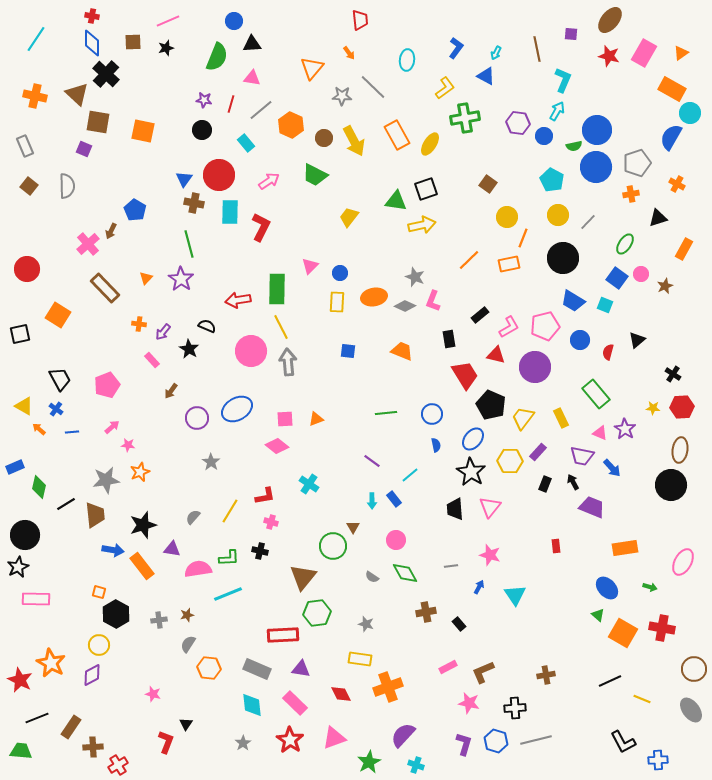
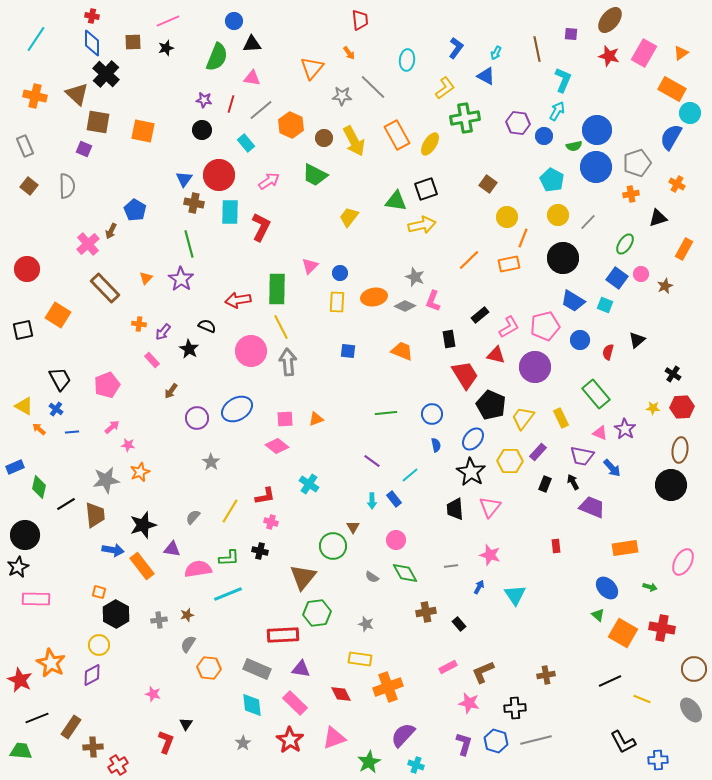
black square at (20, 334): moved 3 px right, 4 px up
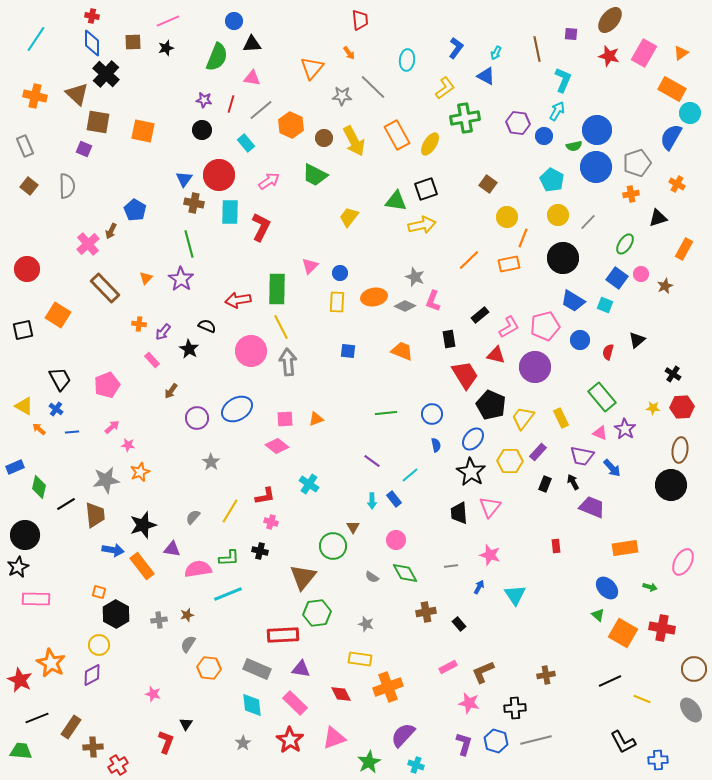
green rectangle at (596, 394): moved 6 px right, 3 px down
black trapezoid at (455, 509): moved 4 px right, 4 px down
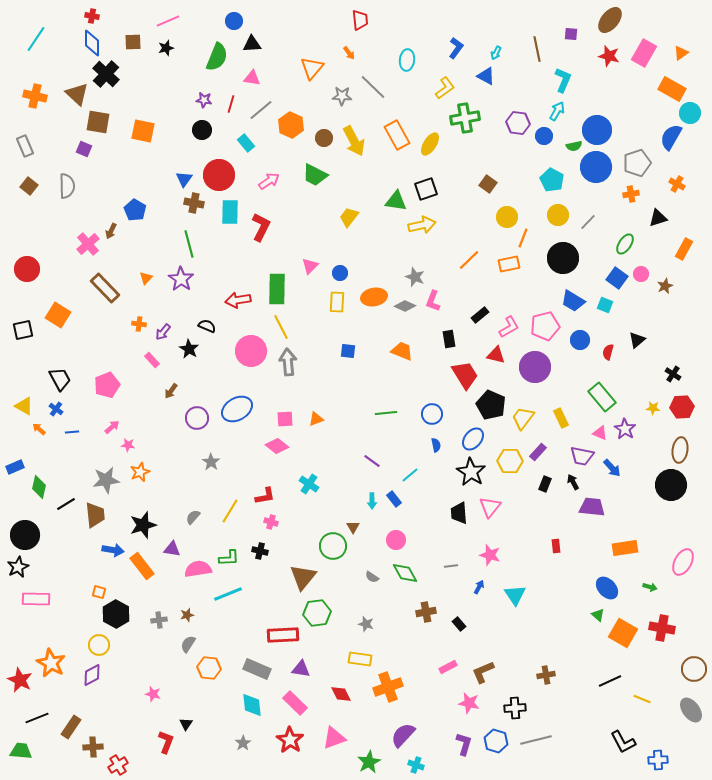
purple trapezoid at (592, 507): rotated 16 degrees counterclockwise
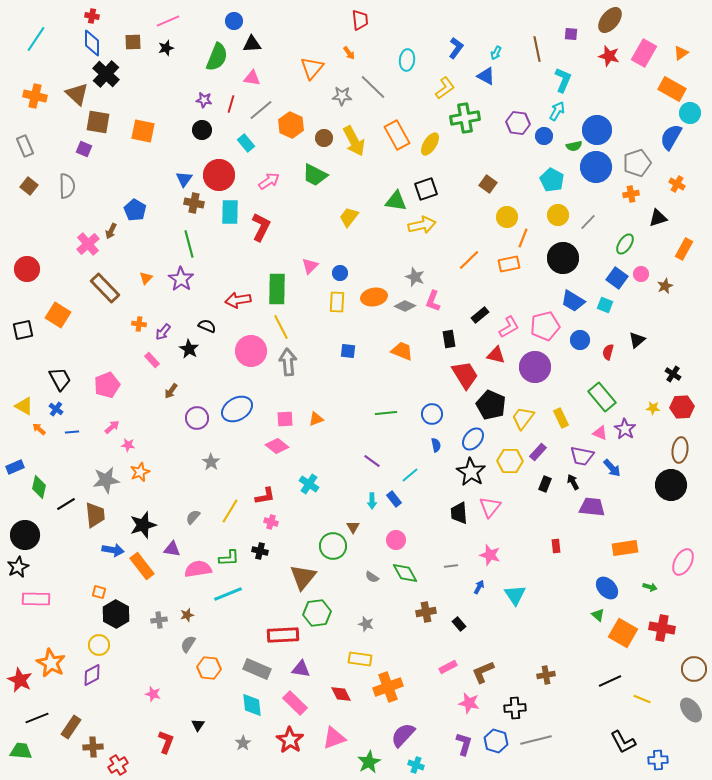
black triangle at (186, 724): moved 12 px right, 1 px down
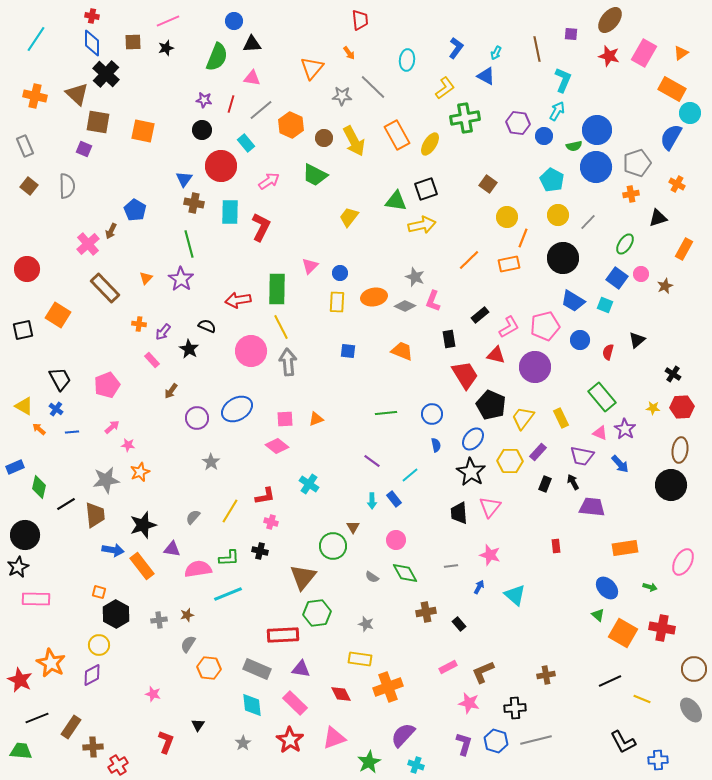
red circle at (219, 175): moved 2 px right, 9 px up
blue arrow at (612, 468): moved 8 px right, 4 px up
cyan triangle at (515, 595): rotated 15 degrees counterclockwise
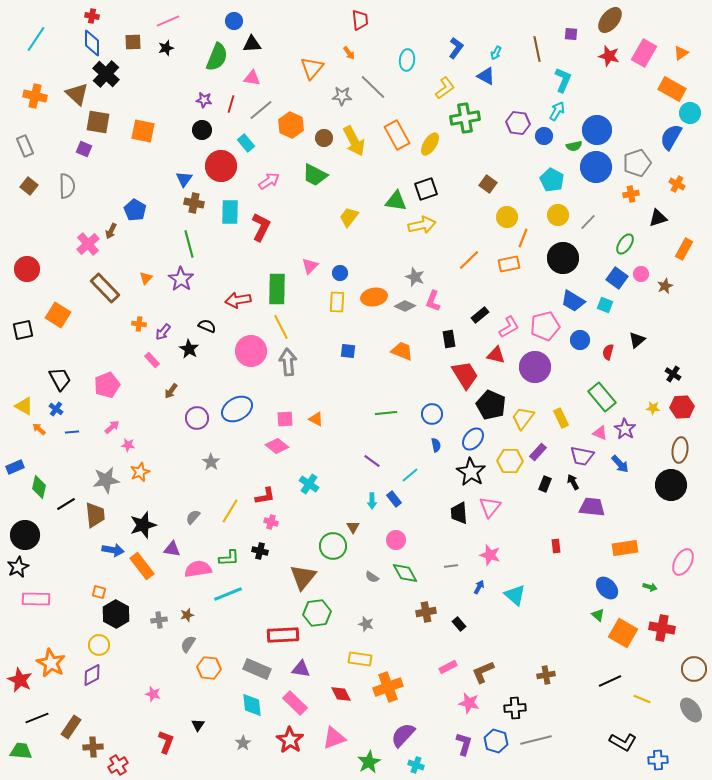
orange triangle at (316, 419): rotated 49 degrees clockwise
black L-shape at (623, 742): rotated 32 degrees counterclockwise
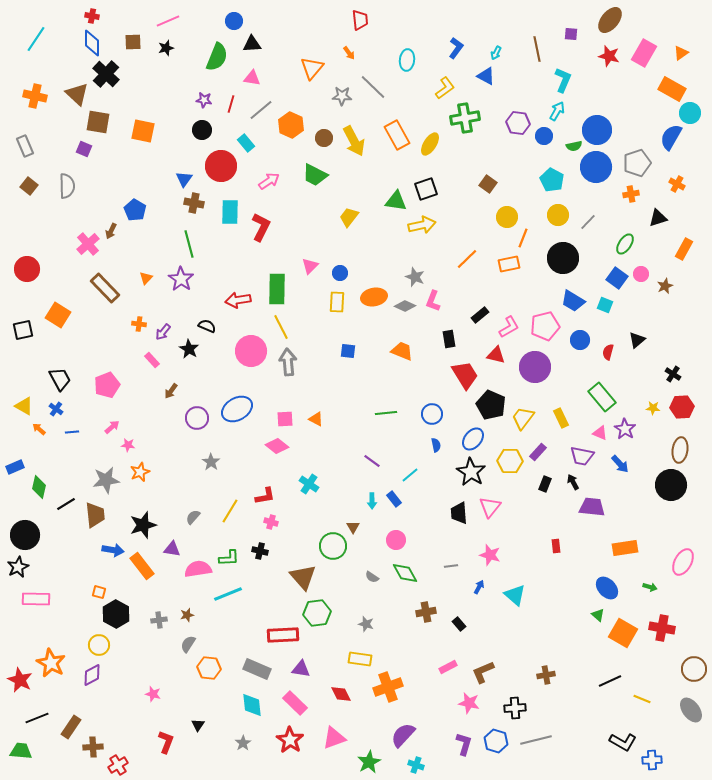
orange line at (469, 260): moved 2 px left, 1 px up
brown triangle at (303, 577): rotated 20 degrees counterclockwise
blue cross at (658, 760): moved 6 px left
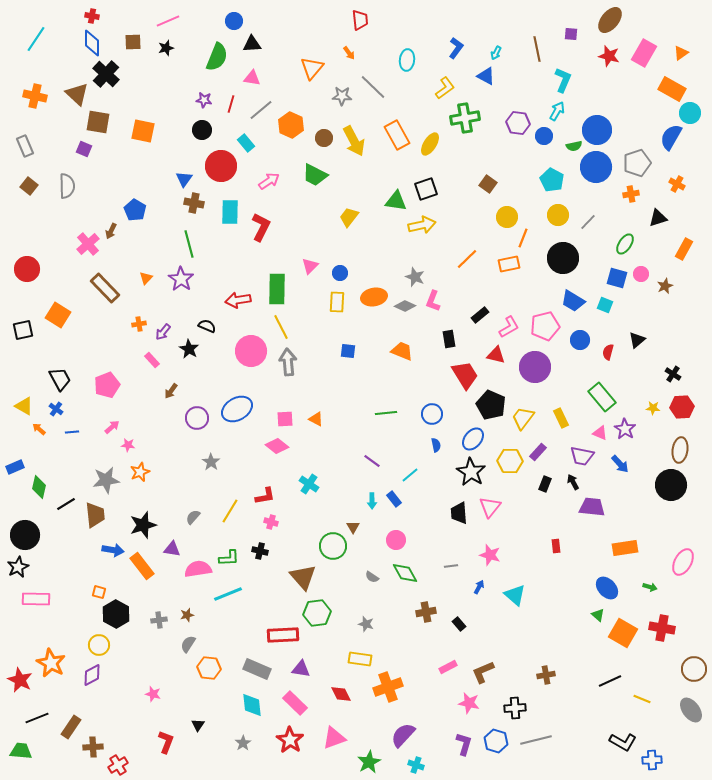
blue square at (617, 278): rotated 20 degrees counterclockwise
orange cross at (139, 324): rotated 16 degrees counterclockwise
